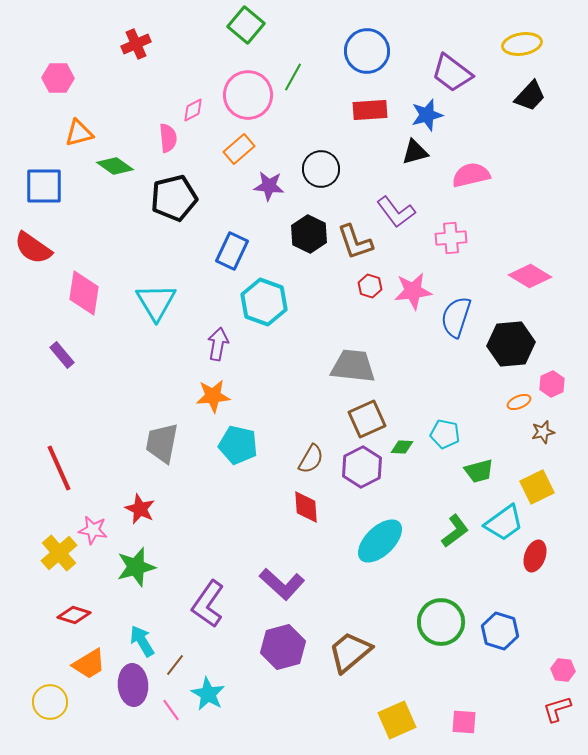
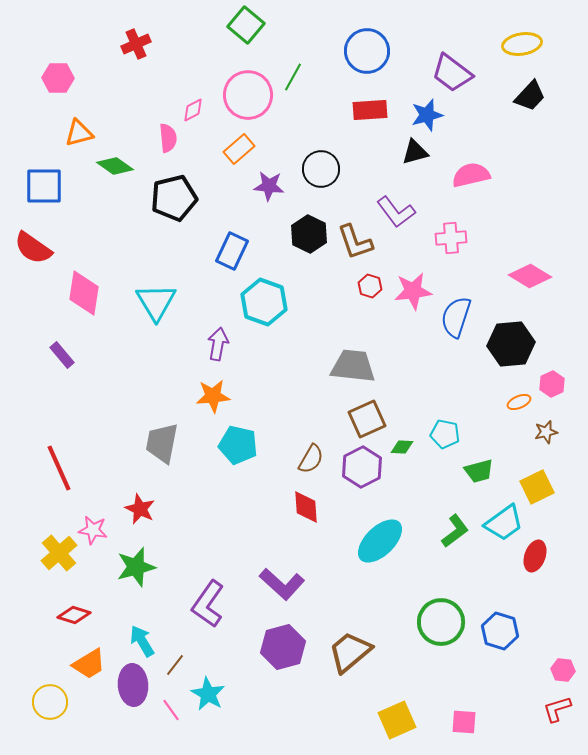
brown star at (543, 432): moved 3 px right
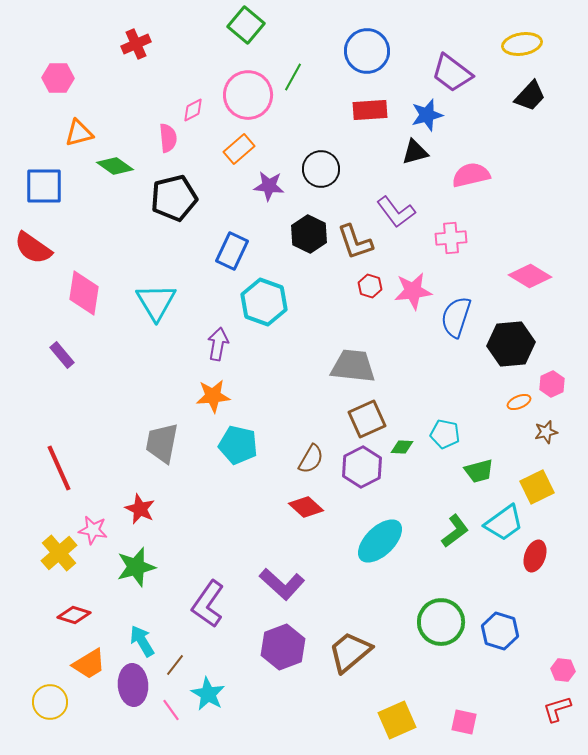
red diamond at (306, 507): rotated 44 degrees counterclockwise
purple hexagon at (283, 647): rotated 6 degrees counterclockwise
pink square at (464, 722): rotated 8 degrees clockwise
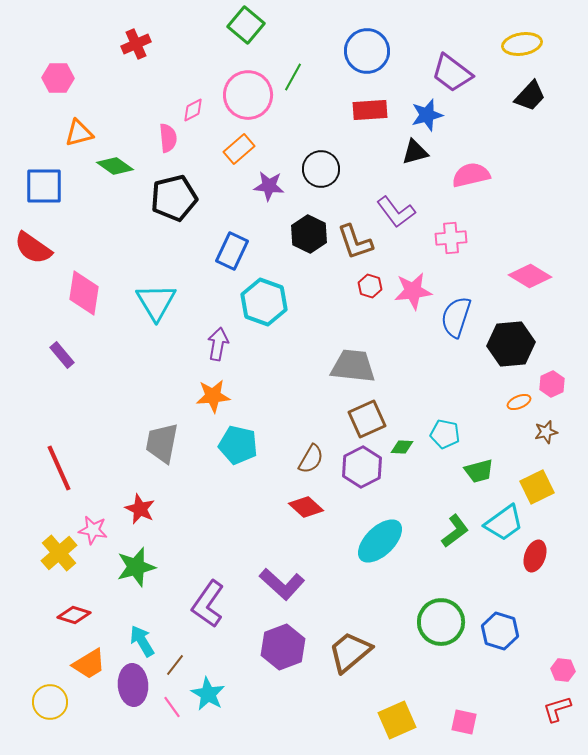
pink line at (171, 710): moved 1 px right, 3 px up
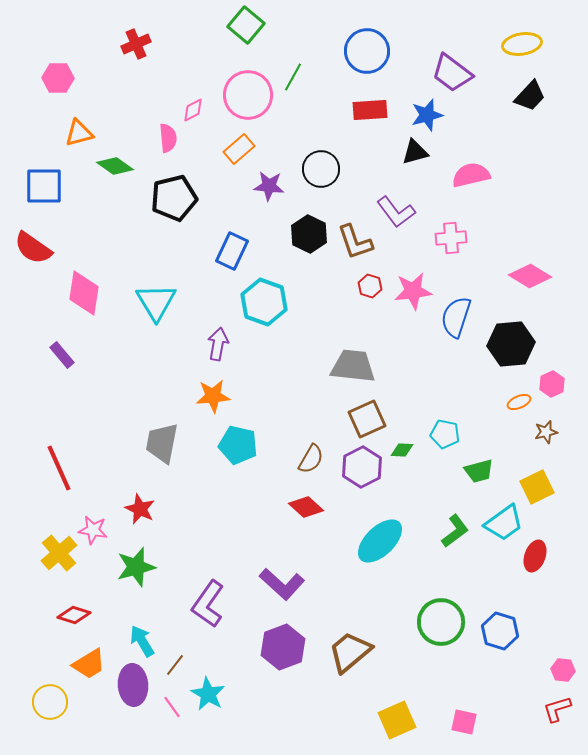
green diamond at (402, 447): moved 3 px down
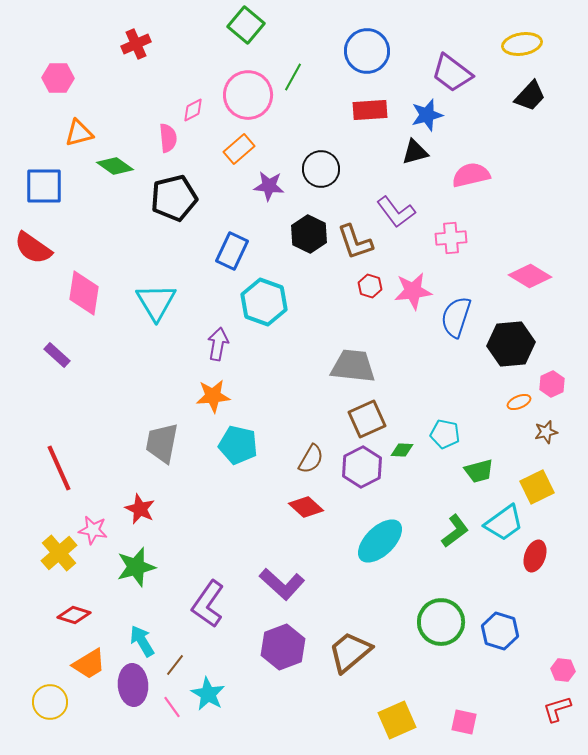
purple rectangle at (62, 355): moved 5 px left; rotated 8 degrees counterclockwise
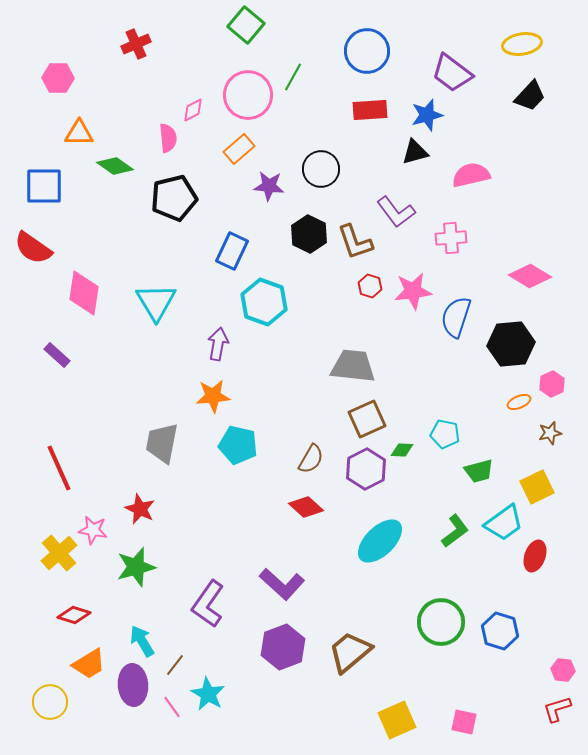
orange triangle at (79, 133): rotated 16 degrees clockwise
brown star at (546, 432): moved 4 px right, 1 px down
purple hexagon at (362, 467): moved 4 px right, 2 px down
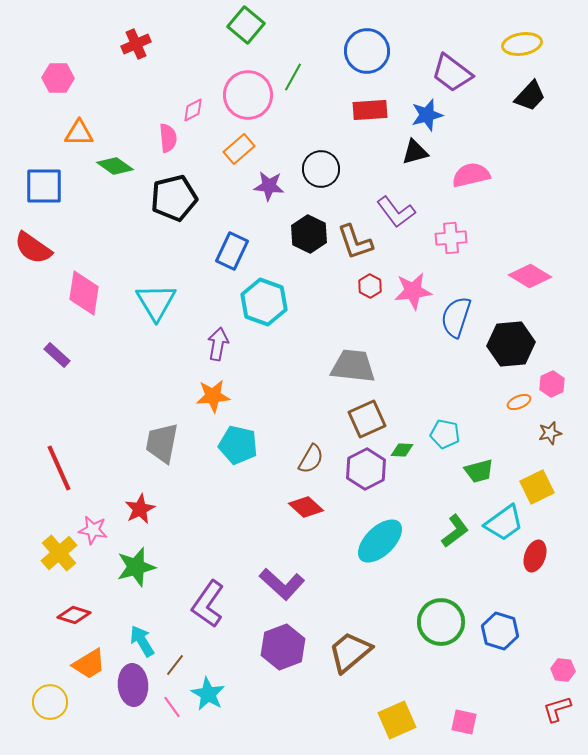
red hexagon at (370, 286): rotated 10 degrees clockwise
red star at (140, 509): rotated 20 degrees clockwise
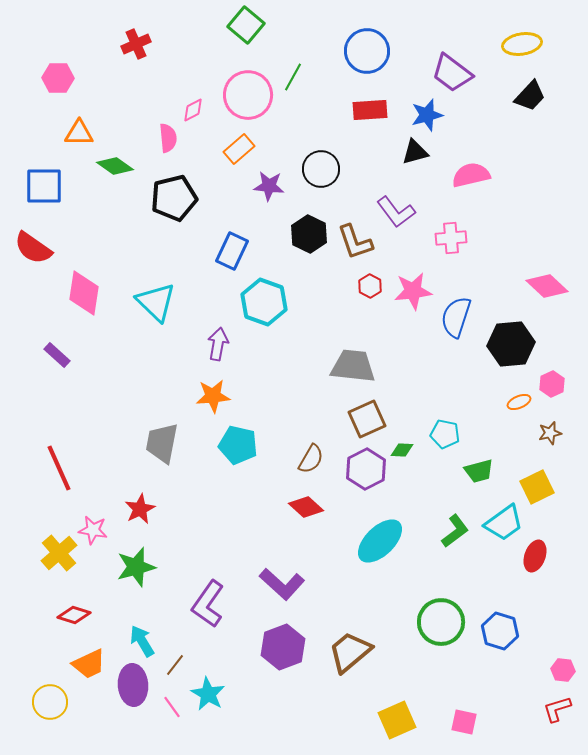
pink diamond at (530, 276): moved 17 px right, 10 px down; rotated 12 degrees clockwise
cyan triangle at (156, 302): rotated 15 degrees counterclockwise
orange trapezoid at (89, 664): rotated 6 degrees clockwise
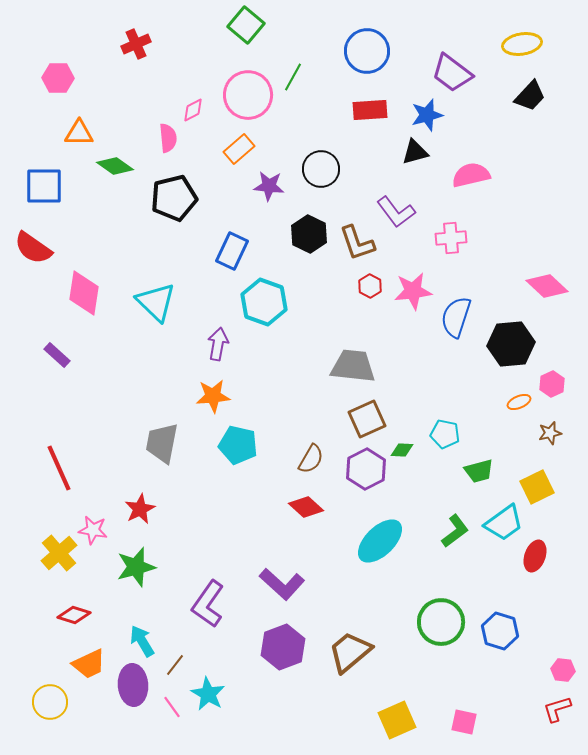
brown L-shape at (355, 242): moved 2 px right, 1 px down
